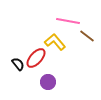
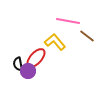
black semicircle: rotated 152 degrees counterclockwise
purple circle: moved 20 px left, 11 px up
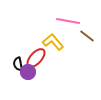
yellow L-shape: moved 2 px left
purple circle: moved 1 px down
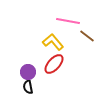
red ellipse: moved 18 px right, 6 px down
black semicircle: moved 10 px right, 23 px down
